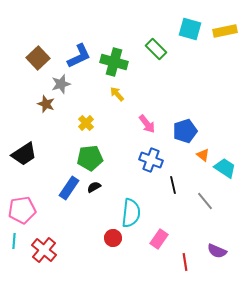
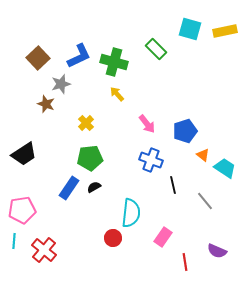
pink rectangle: moved 4 px right, 2 px up
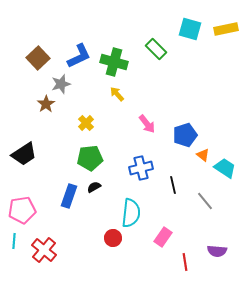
yellow rectangle: moved 1 px right, 2 px up
brown star: rotated 18 degrees clockwise
blue pentagon: moved 4 px down
blue cross: moved 10 px left, 8 px down; rotated 35 degrees counterclockwise
blue rectangle: moved 8 px down; rotated 15 degrees counterclockwise
purple semicircle: rotated 18 degrees counterclockwise
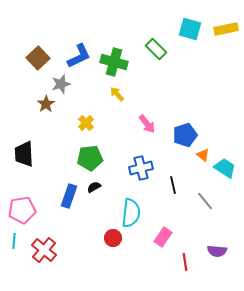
black trapezoid: rotated 120 degrees clockwise
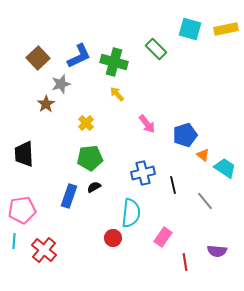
blue cross: moved 2 px right, 5 px down
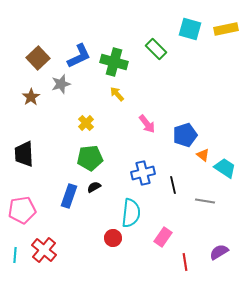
brown star: moved 15 px left, 7 px up
gray line: rotated 42 degrees counterclockwise
cyan line: moved 1 px right, 14 px down
purple semicircle: moved 2 px right, 1 px down; rotated 144 degrees clockwise
